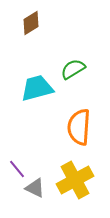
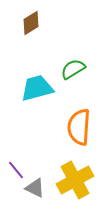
purple line: moved 1 px left, 1 px down
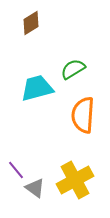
orange semicircle: moved 4 px right, 12 px up
gray triangle: rotated 10 degrees clockwise
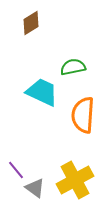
green semicircle: moved 2 px up; rotated 20 degrees clockwise
cyan trapezoid: moved 5 px right, 4 px down; rotated 40 degrees clockwise
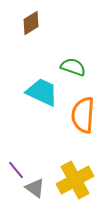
green semicircle: rotated 30 degrees clockwise
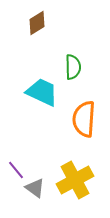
brown diamond: moved 6 px right
green semicircle: rotated 70 degrees clockwise
orange semicircle: moved 1 px right, 4 px down
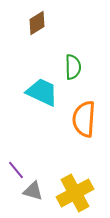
yellow cross: moved 13 px down
gray triangle: moved 2 px left, 3 px down; rotated 20 degrees counterclockwise
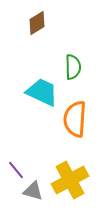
orange semicircle: moved 9 px left
yellow cross: moved 5 px left, 13 px up
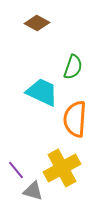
brown diamond: rotated 60 degrees clockwise
green semicircle: rotated 20 degrees clockwise
yellow cross: moved 8 px left, 12 px up
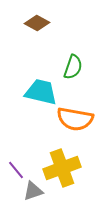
cyan trapezoid: moved 1 px left; rotated 12 degrees counterclockwise
orange semicircle: rotated 84 degrees counterclockwise
yellow cross: rotated 9 degrees clockwise
gray triangle: rotated 35 degrees counterclockwise
